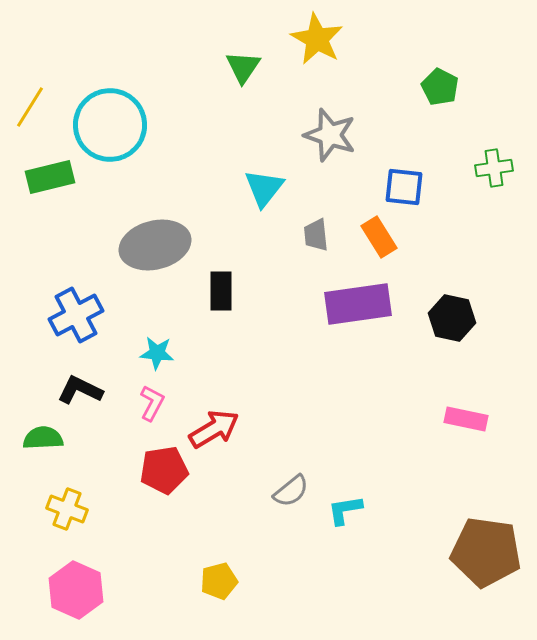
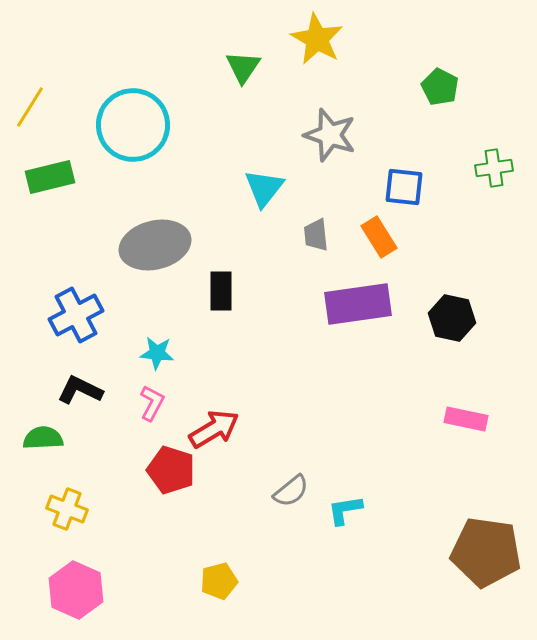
cyan circle: moved 23 px right
red pentagon: moved 7 px right; rotated 27 degrees clockwise
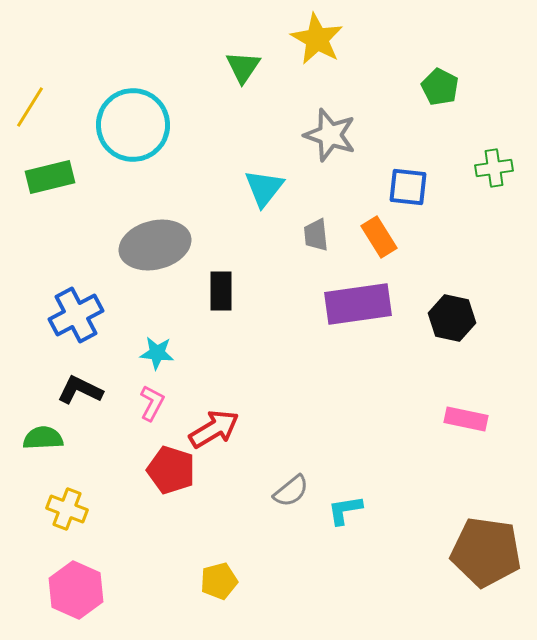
blue square: moved 4 px right
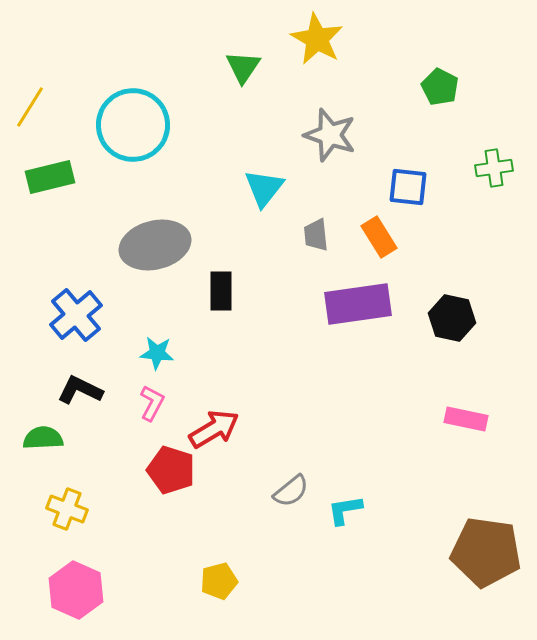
blue cross: rotated 12 degrees counterclockwise
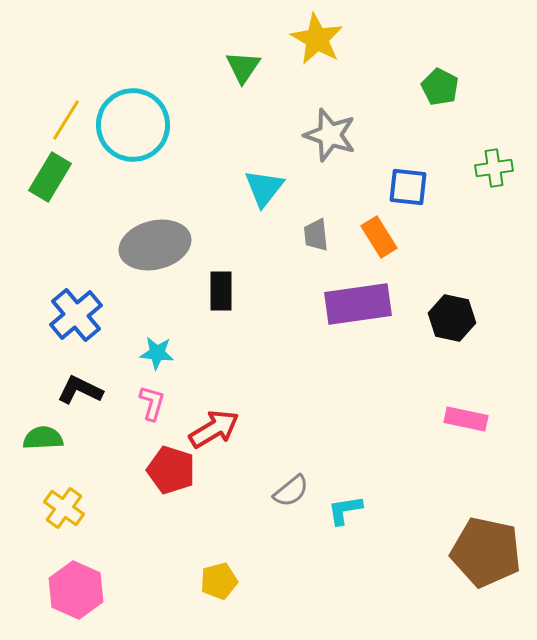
yellow line: moved 36 px right, 13 px down
green rectangle: rotated 45 degrees counterclockwise
pink L-shape: rotated 12 degrees counterclockwise
yellow cross: moved 3 px left, 1 px up; rotated 15 degrees clockwise
brown pentagon: rotated 4 degrees clockwise
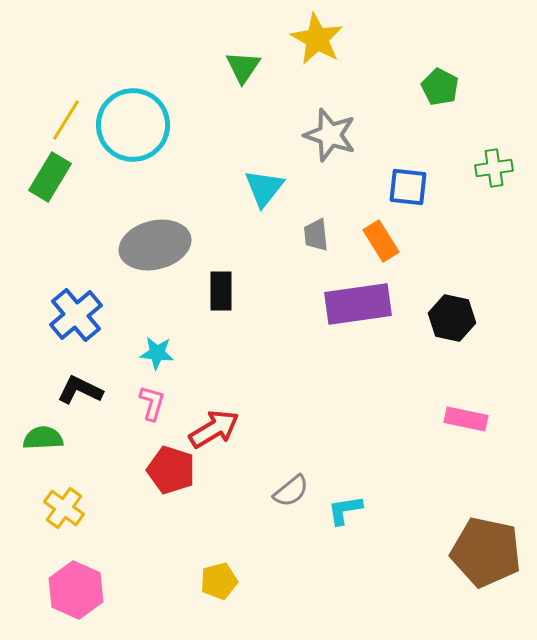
orange rectangle: moved 2 px right, 4 px down
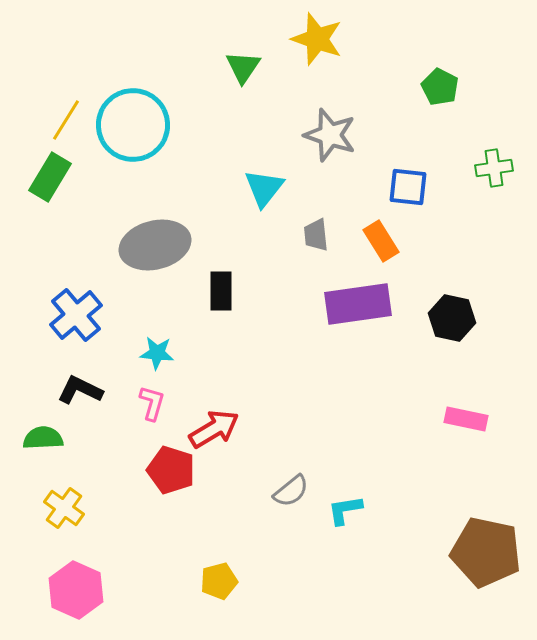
yellow star: rotated 10 degrees counterclockwise
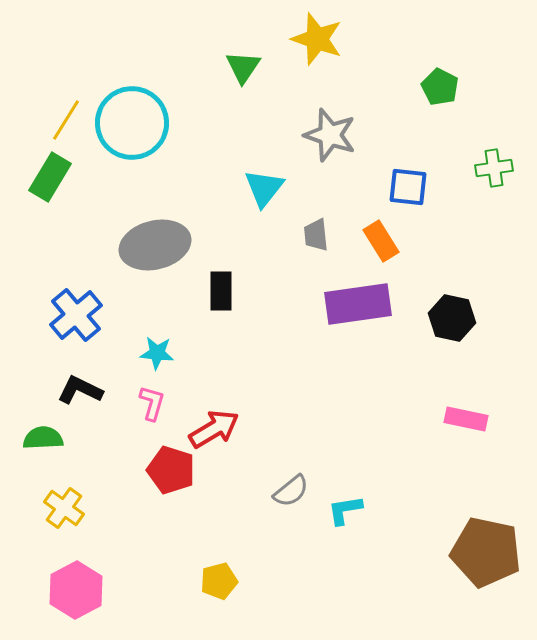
cyan circle: moved 1 px left, 2 px up
pink hexagon: rotated 8 degrees clockwise
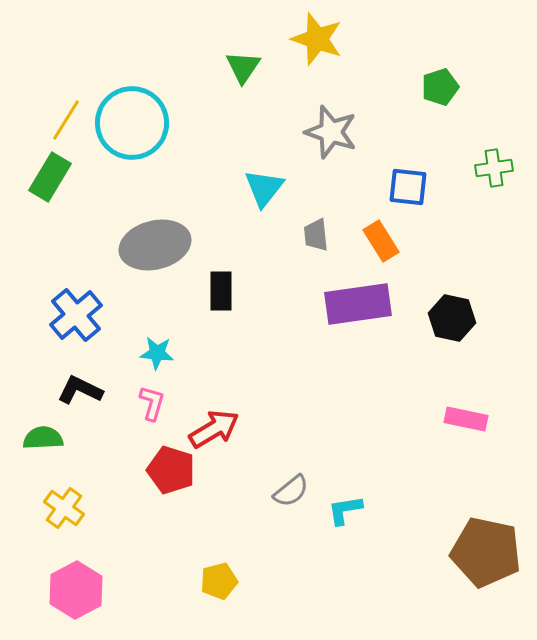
green pentagon: rotated 27 degrees clockwise
gray star: moved 1 px right, 3 px up
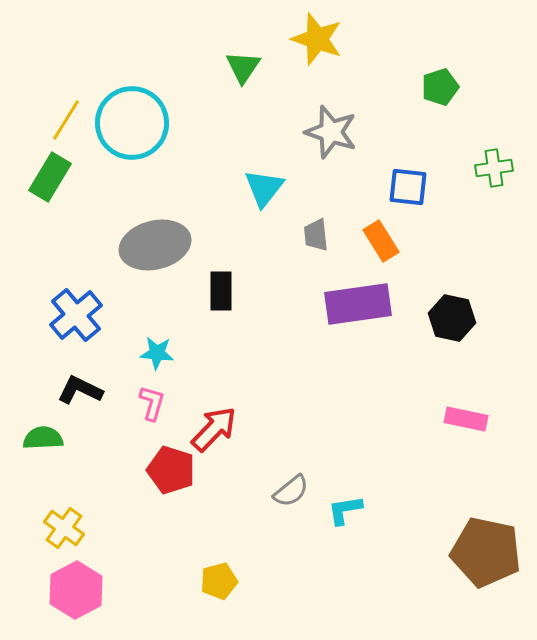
red arrow: rotated 15 degrees counterclockwise
yellow cross: moved 20 px down
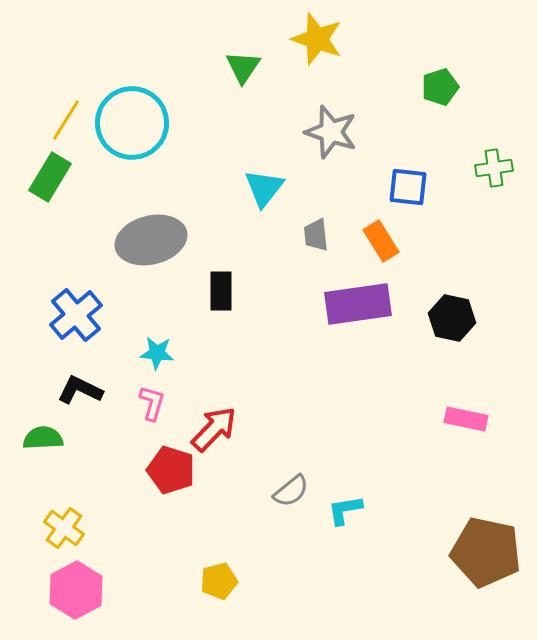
gray ellipse: moved 4 px left, 5 px up
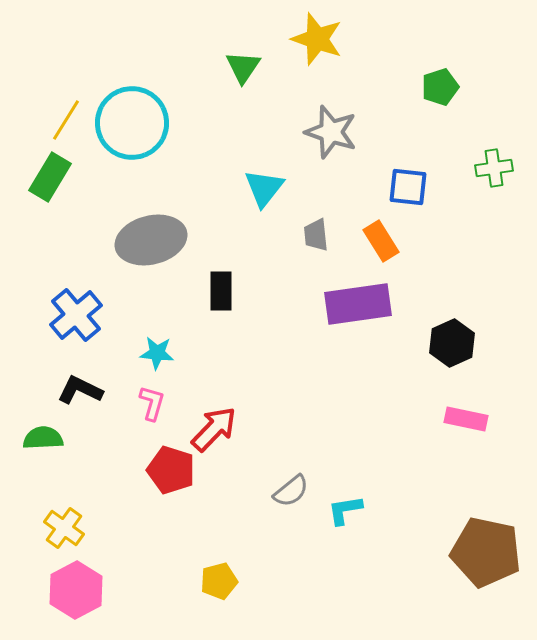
black hexagon: moved 25 px down; rotated 24 degrees clockwise
